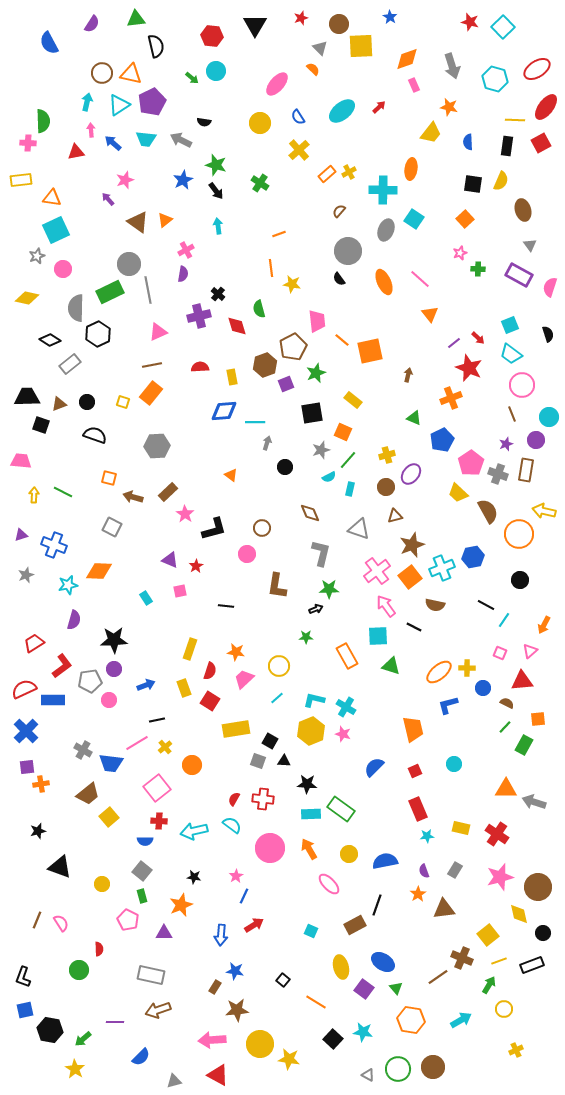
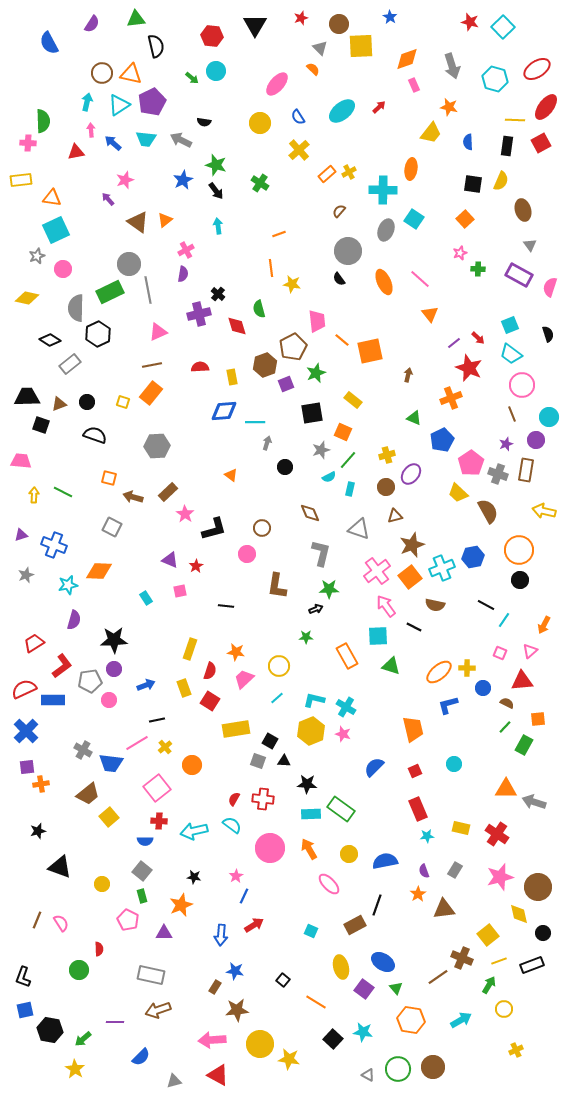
purple cross at (199, 316): moved 2 px up
orange circle at (519, 534): moved 16 px down
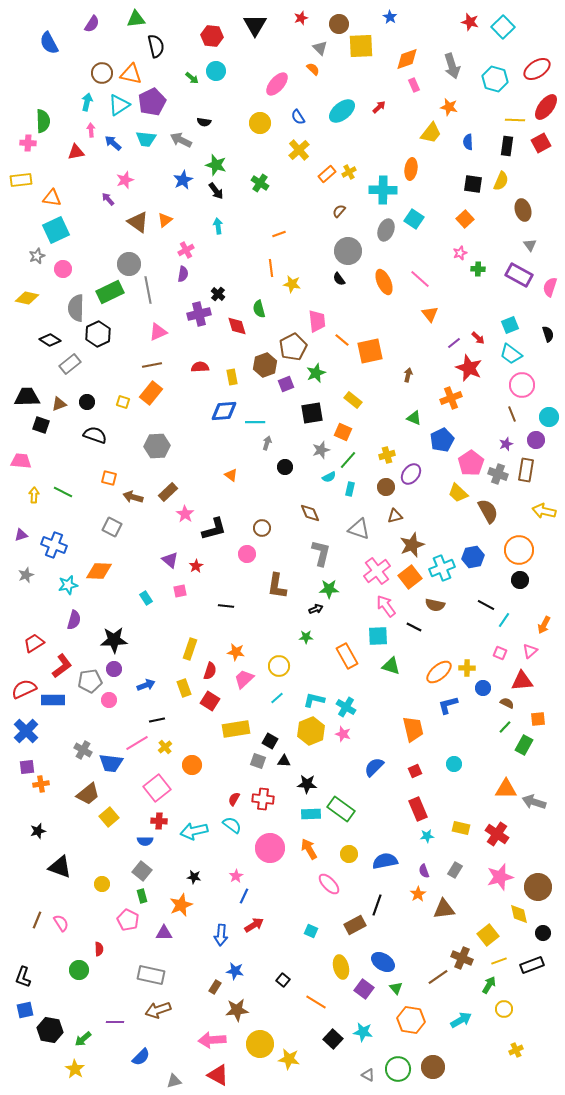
purple triangle at (170, 560): rotated 18 degrees clockwise
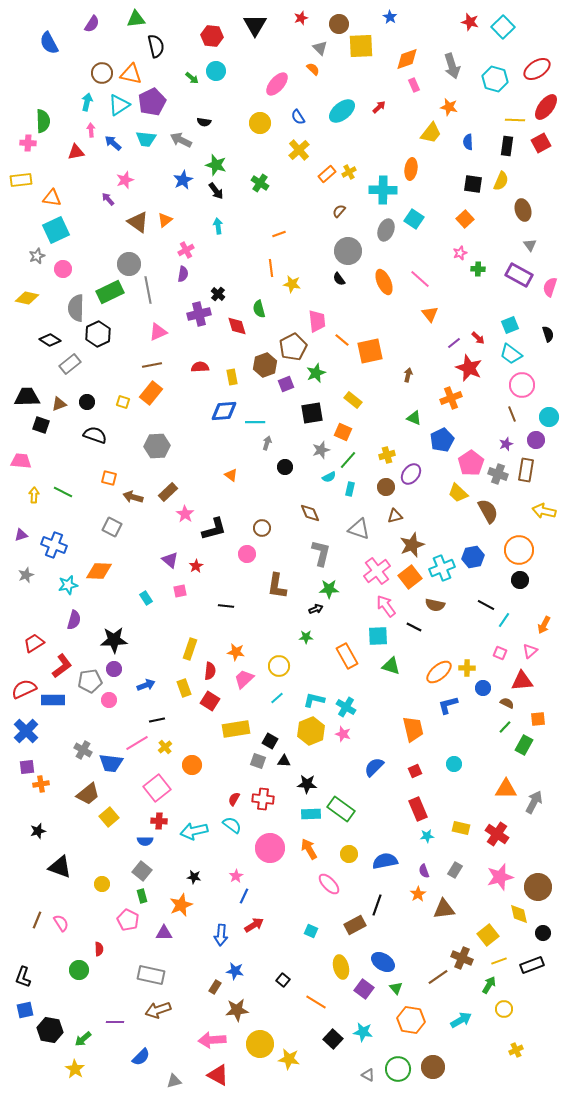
red semicircle at (210, 671): rotated 12 degrees counterclockwise
gray arrow at (534, 802): rotated 100 degrees clockwise
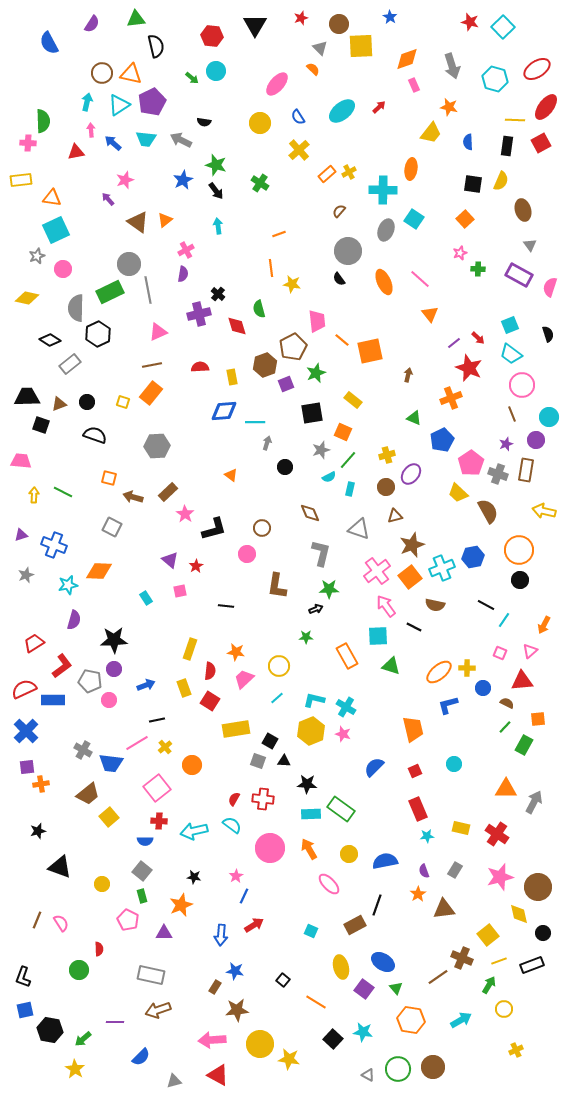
gray pentagon at (90, 681): rotated 20 degrees clockwise
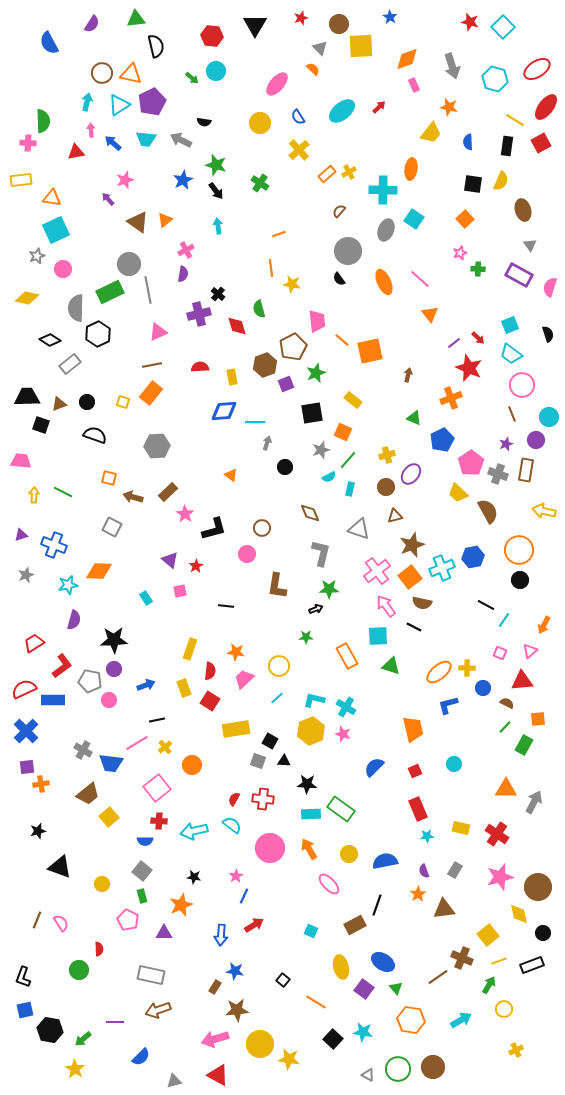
yellow line at (515, 120): rotated 30 degrees clockwise
brown semicircle at (435, 605): moved 13 px left, 2 px up
pink arrow at (212, 1040): moved 3 px right, 1 px up; rotated 12 degrees counterclockwise
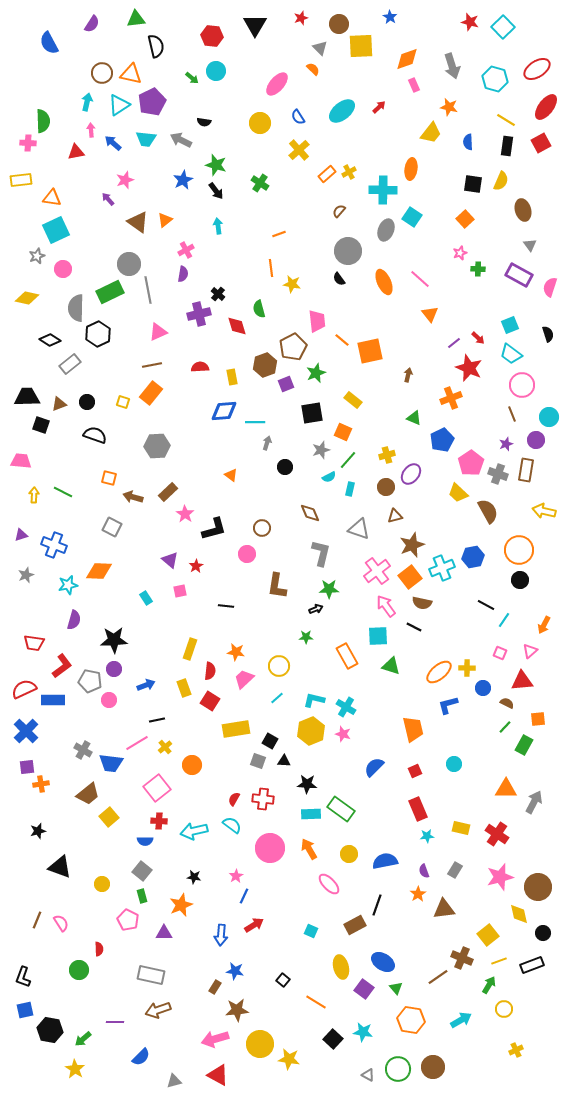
yellow line at (515, 120): moved 9 px left
cyan square at (414, 219): moved 2 px left, 2 px up
red trapezoid at (34, 643): rotated 140 degrees counterclockwise
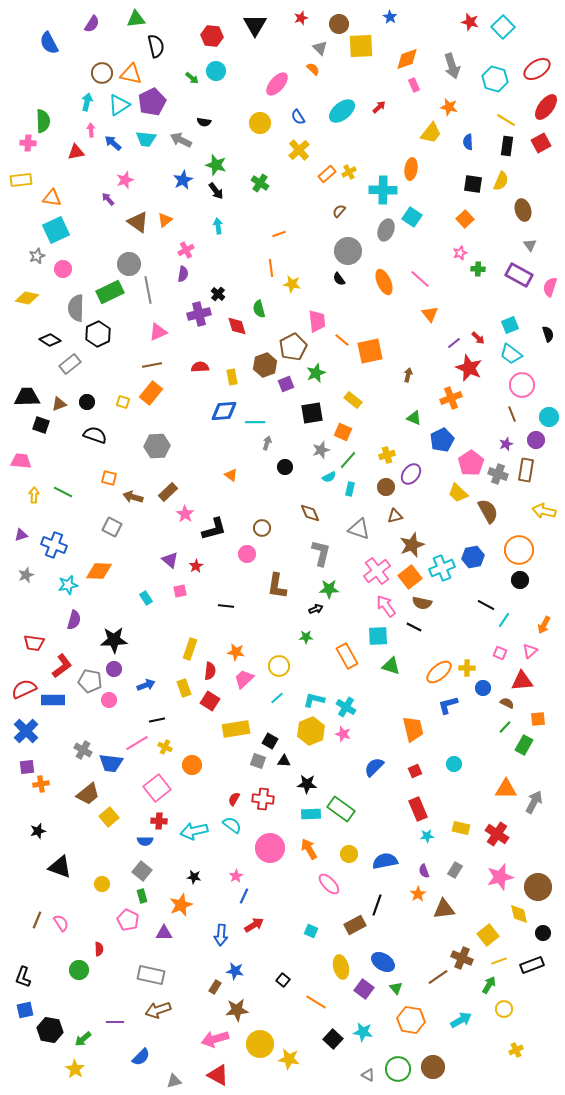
yellow cross at (165, 747): rotated 24 degrees counterclockwise
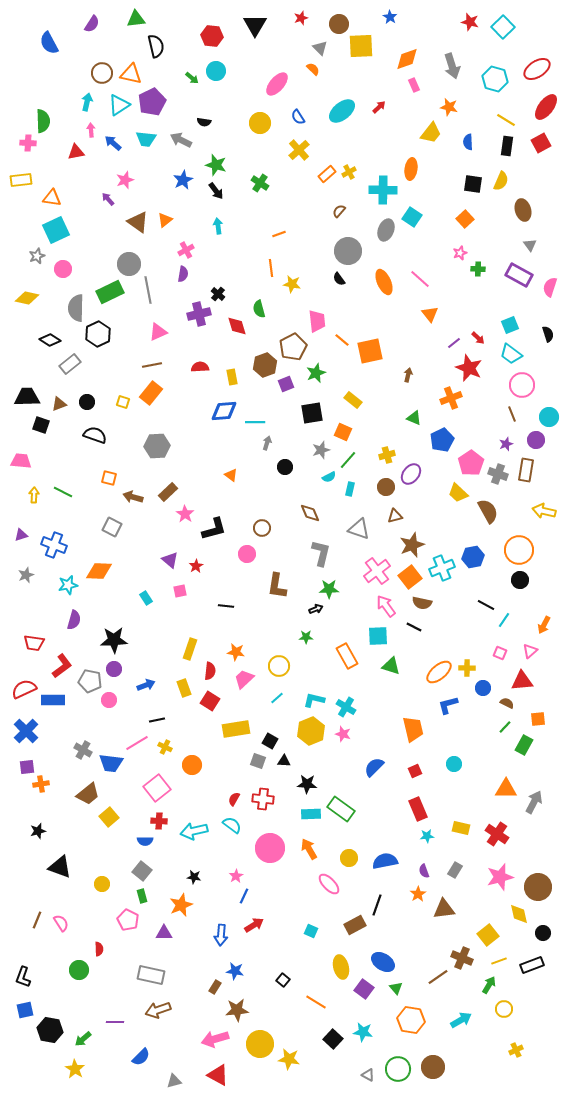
yellow circle at (349, 854): moved 4 px down
